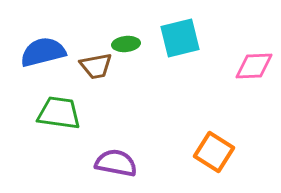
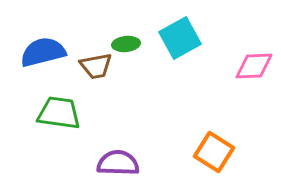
cyan square: rotated 15 degrees counterclockwise
purple semicircle: moved 2 px right; rotated 9 degrees counterclockwise
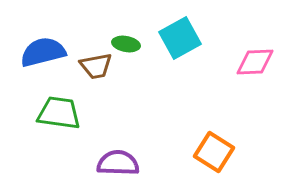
green ellipse: rotated 16 degrees clockwise
pink diamond: moved 1 px right, 4 px up
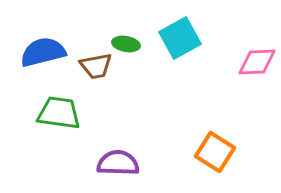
pink diamond: moved 2 px right
orange square: moved 1 px right
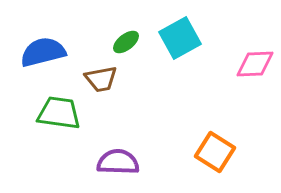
green ellipse: moved 2 px up; rotated 48 degrees counterclockwise
pink diamond: moved 2 px left, 2 px down
brown trapezoid: moved 5 px right, 13 px down
purple semicircle: moved 1 px up
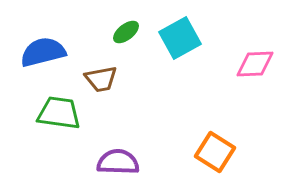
green ellipse: moved 10 px up
